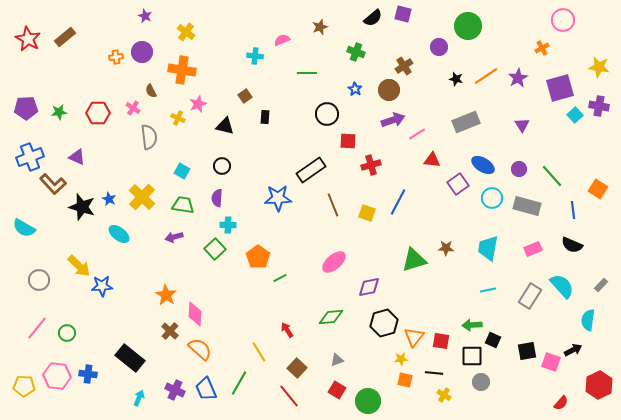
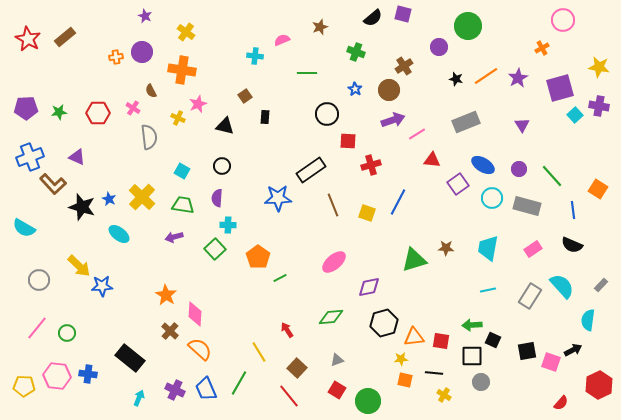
pink rectangle at (533, 249): rotated 12 degrees counterclockwise
orange triangle at (414, 337): rotated 45 degrees clockwise
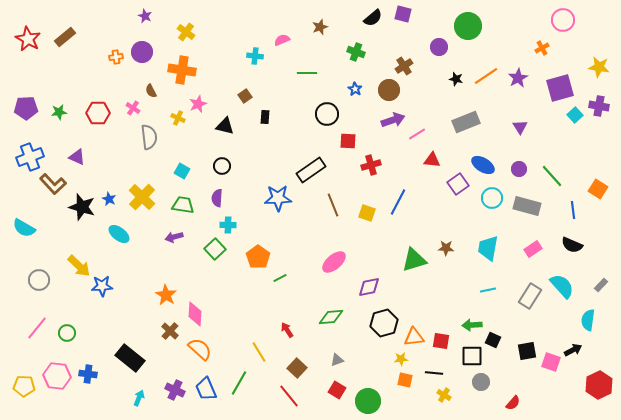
purple triangle at (522, 125): moved 2 px left, 2 px down
red semicircle at (561, 403): moved 48 px left
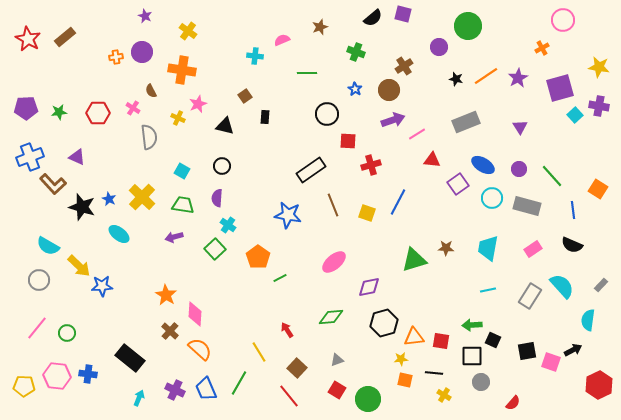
yellow cross at (186, 32): moved 2 px right, 1 px up
blue star at (278, 198): moved 10 px right, 17 px down; rotated 12 degrees clockwise
cyan cross at (228, 225): rotated 35 degrees clockwise
cyan semicircle at (24, 228): moved 24 px right, 18 px down
green circle at (368, 401): moved 2 px up
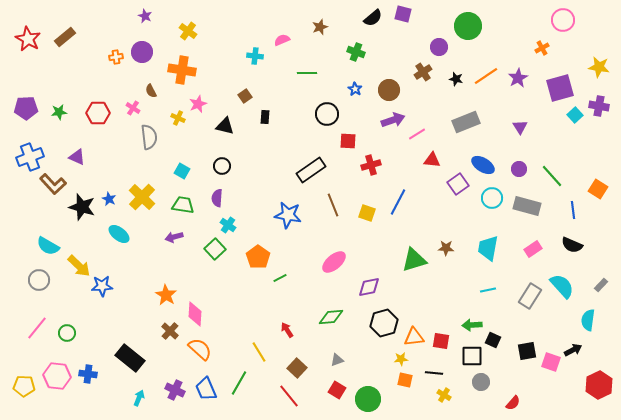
brown cross at (404, 66): moved 19 px right, 6 px down
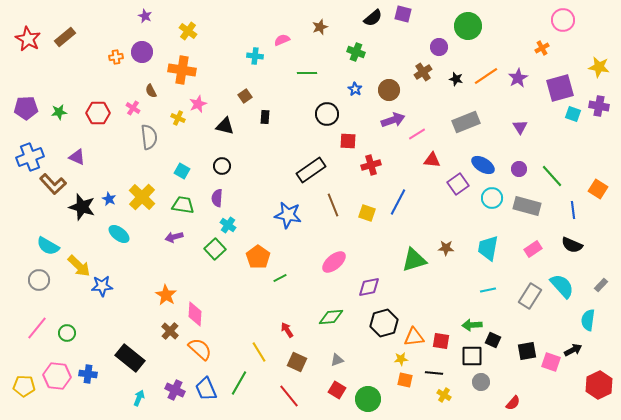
cyan square at (575, 115): moved 2 px left, 1 px up; rotated 28 degrees counterclockwise
brown square at (297, 368): moved 6 px up; rotated 18 degrees counterclockwise
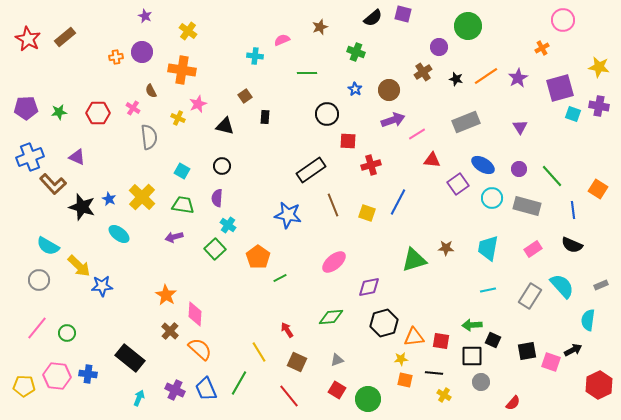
gray rectangle at (601, 285): rotated 24 degrees clockwise
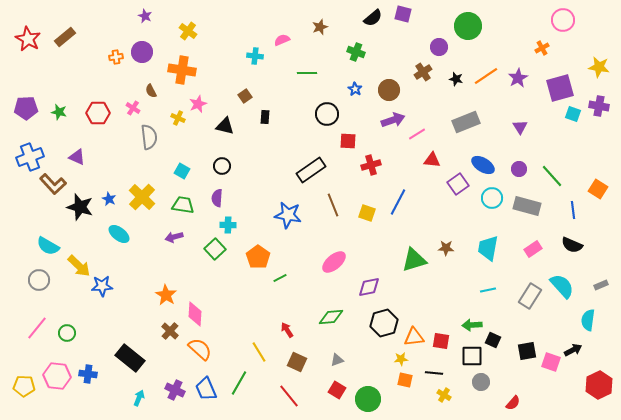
green star at (59, 112): rotated 21 degrees clockwise
black star at (82, 207): moved 2 px left
cyan cross at (228, 225): rotated 35 degrees counterclockwise
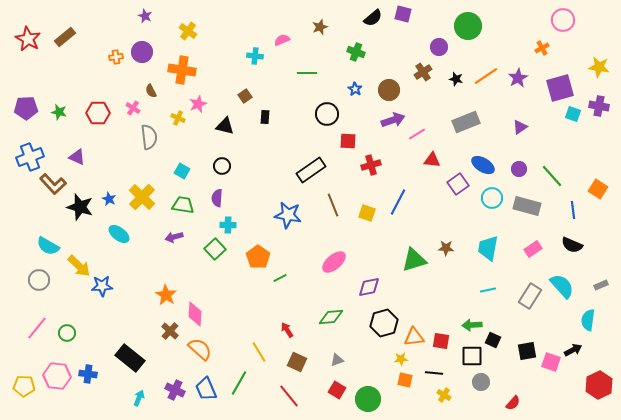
purple triangle at (520, 127): rotated 28 degrees clockwise
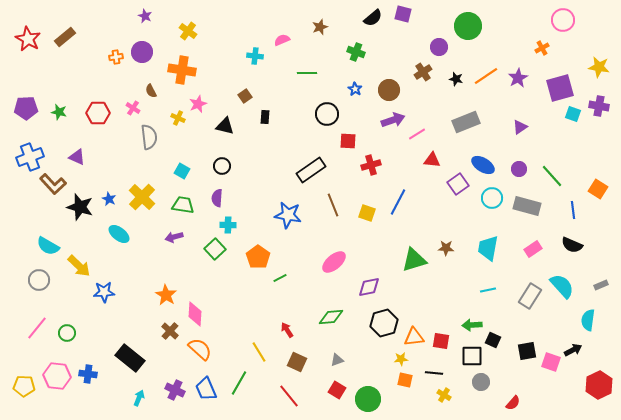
blue star at (102, 286): moved 2 px right, 6 px down
